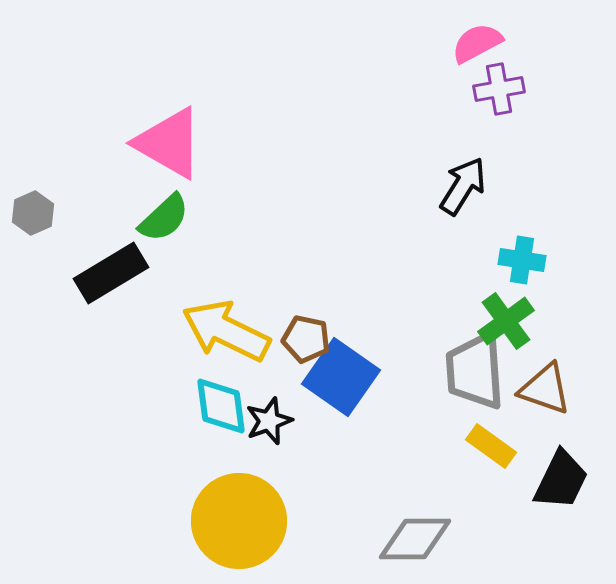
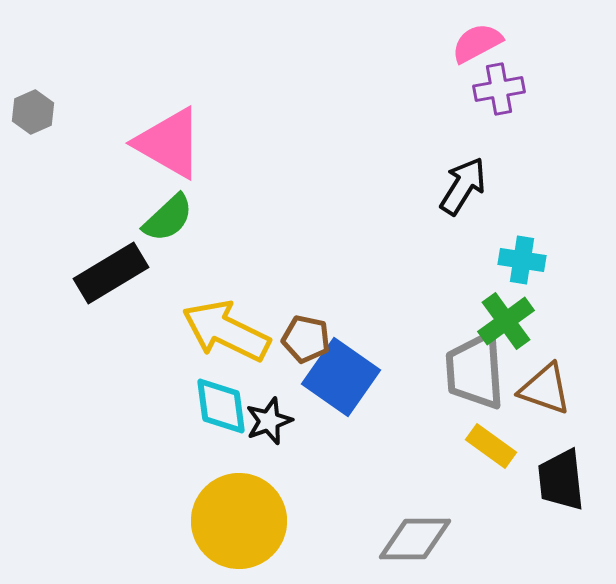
gray hexagon: moved 101 px up
green semicircle: moved 4 px right
black trapezoid: rotated 148 degrees clockwise
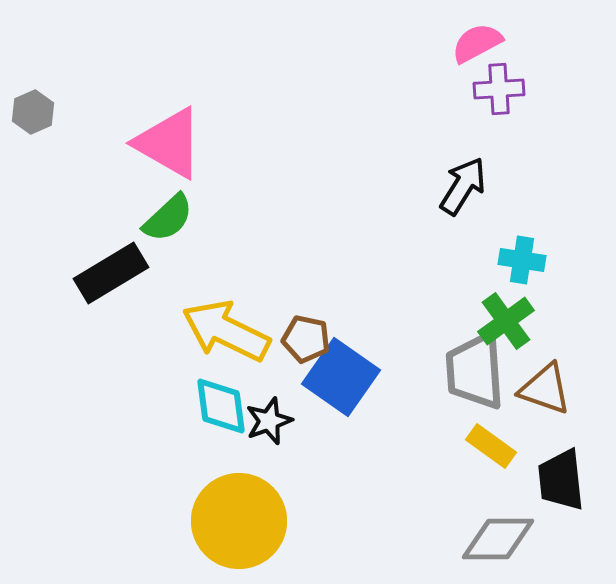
purple cross: rotated 6 degrees clockwise
gray diamond: moved 83 px right
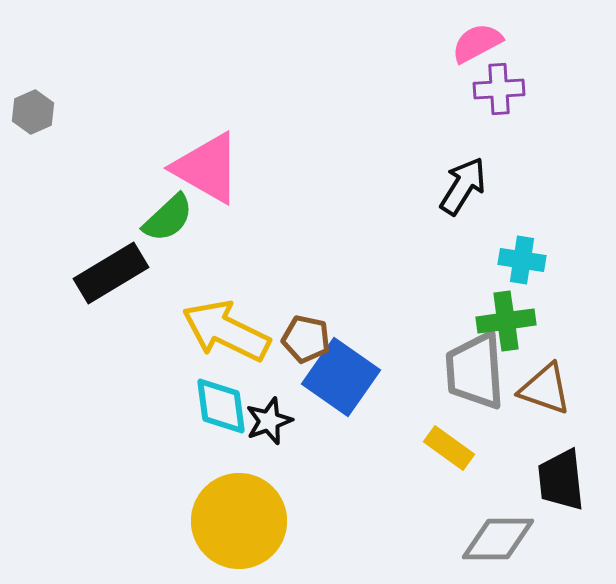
pink triangle: moved 38 px right, 25 px down
green cross: rotated 28 degrees clockwise
yellow rectangle: moved 42 px left, 2 px down
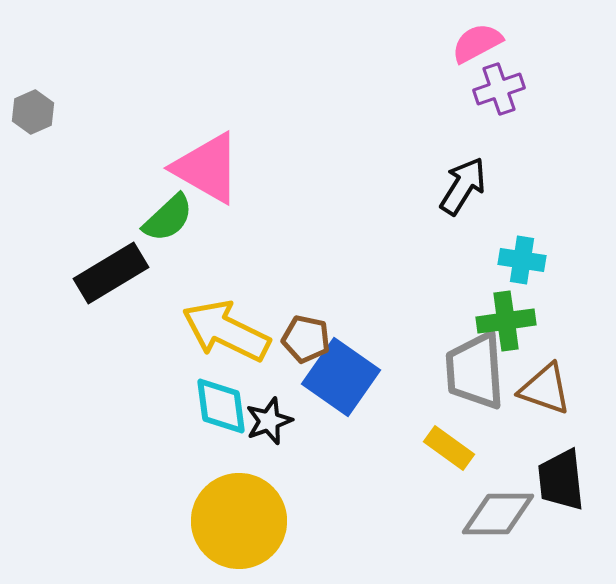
purple cross: rotated 15 degrees counterclockwise
gray diamond: moved 25 px up
